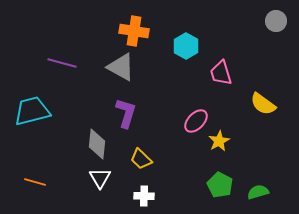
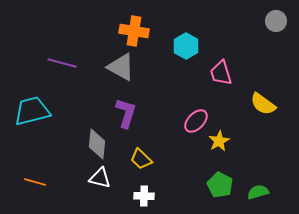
white triangle: rotated 45 degrees counterclockwise
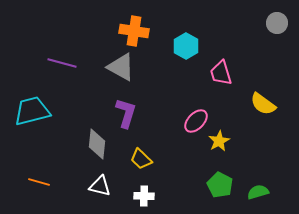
gray circle: moved 1 px right, 2 px down
white triangle: moved 8 px down
orange line: moved 4 px right
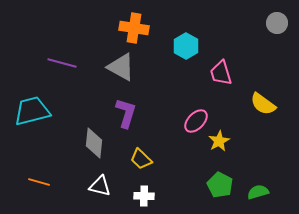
orange cross: moved 3 px up
gray diamond: moved 3 px left, 1 px up
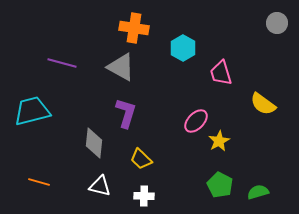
cyan hexagon: moved 3 px left, 2 px down
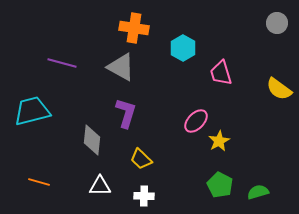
yellow semicircle: moved 16 px right, 15 px up
gray diamond: moved 2 px left, 3 px up
white triangle: rotated 15 degrees counterclockwise
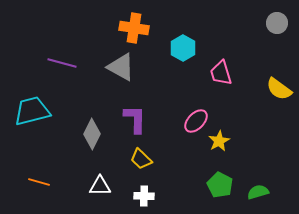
purple L-shape: moved 9 px right, 6 px down; rotated 16 degrees counterclockwise
gray diamond: moved 6 px up; rotated 20 degrees clockwise
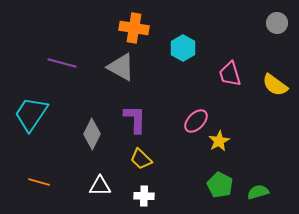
pink trapezoid: moved 9 px right, 1 px down
yellow semicircle: moved 4 px left, 4 px up
cyan trapezoid: moved 1 px left, 3 px down; rotated 42 degrees counterclockwise
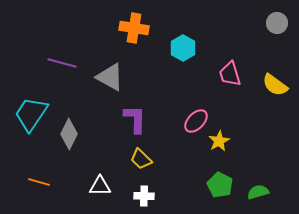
gray triangle: moved 11 px left, 10 px down
gray diamond: moved 23 px left
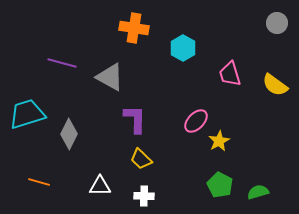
cyan trapezoid: moved 4 px left; rotated 39 degrees clockwise
